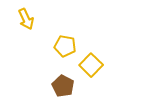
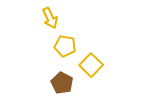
yellow arrow: moved 24 px right, 1 px up
brown pentagon: moved 1 px left, 3 px up
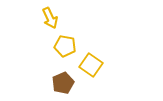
yellow square: rotated 10 degrees counterclockwise
brown pentagon: moved 1 px right; rotated 20 degrees clockwise
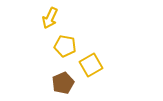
yellow arrow: rotated 50 degrees clockwise
yellow square: rotated 25 degrees clockwise
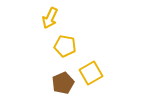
yellow square: moved 8 px down
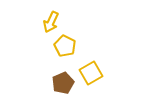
yellow arrow: moved 1 px right, 4 px down
yellow pentagon: rotated 15 degrees clockwise
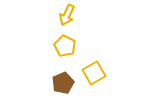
yellow arrow: moved 16 px right, 7 px up
yellow square: moved 3 px right
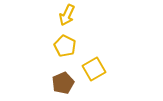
yellow square: moved 4 px up
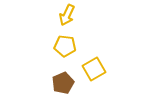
yellow pentagon: rotated 20 degrees counterclockwise
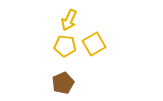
yellow arrow: moved 2 px right, 5 px down
yellow square: moved 25 px up
